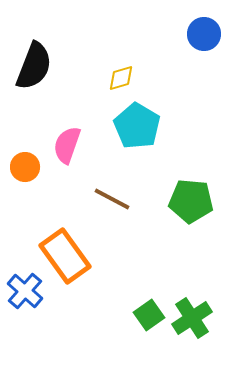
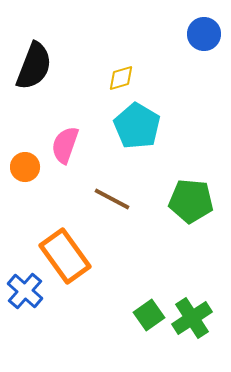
pink semicircle: moved 2 px left
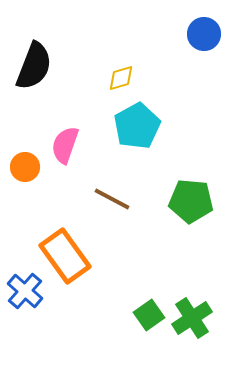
cyan pentagon: rotated 12 degrees clockwise
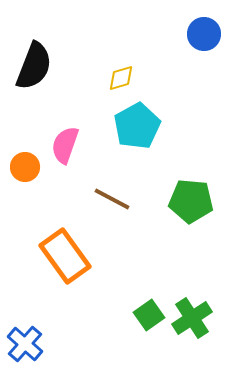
blue cross: moved 53 px down
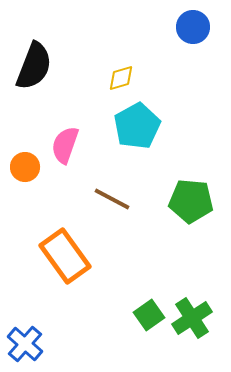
blue circle: moved 11 px left, 7 px up
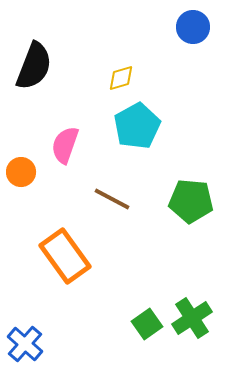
orange circle: moved 4 px left, 5 px down
green square: moved 2 px left, 9 px down
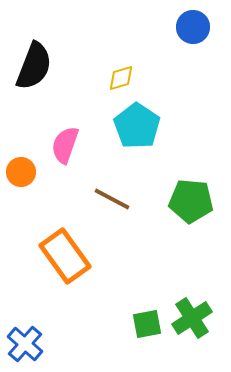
cyan pentagon: rotated 9 degrees counterclockwise
green square: rotated 24 degrees clockwise
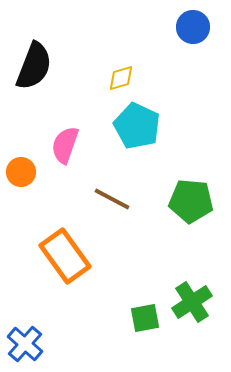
cyan pentagon: rotated 9 degrees counterclockwise
green cross: moved 16 px up
green square: moved 2 px left, 6 px up
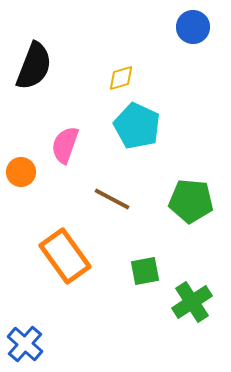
green square: moved 47 px up
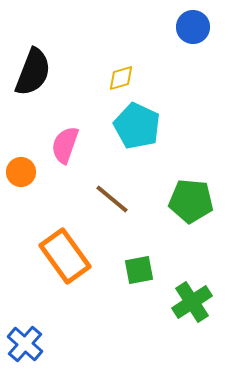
black semicircle: moved 1 px left, 6 px down
brown line: rotated 12 degrees clockwise
green square: moved 6 px left, 1 px up
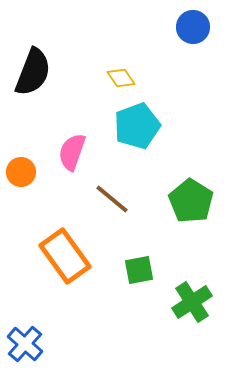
yellow diamond: rotated 72 degrees clockwise
cyan pentagon: rotated 27 degrees clockwise
pink semicircle: moved 7 px right, 7 px down
green pentagon: rotated 27 degrees clockwise
